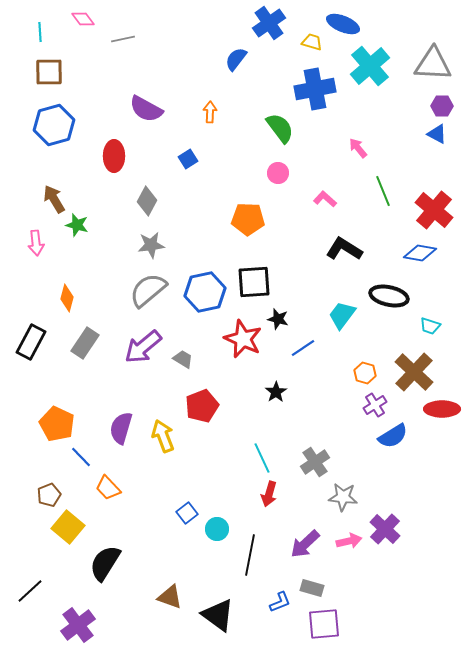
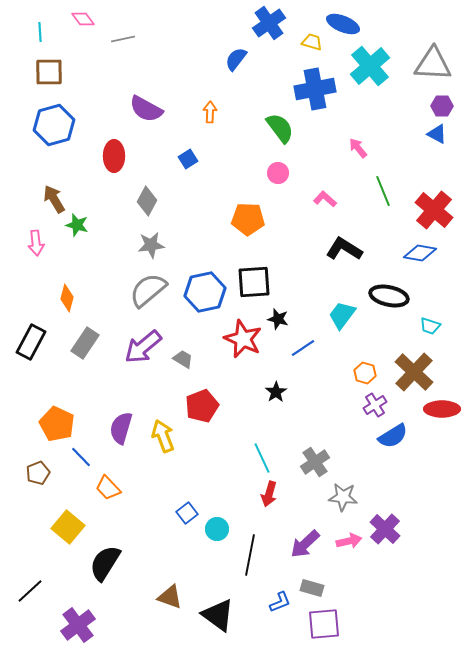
brown pentagon at (49, 495): moved 11 px left, 22 px up
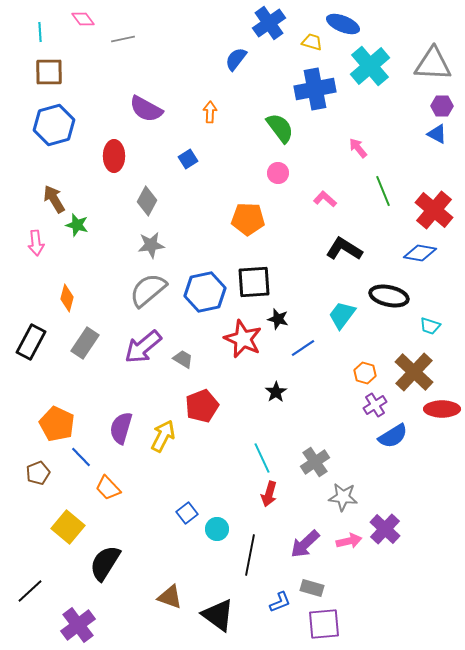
yellow arrow at (163, 436): rotated 48 degrees clockwise
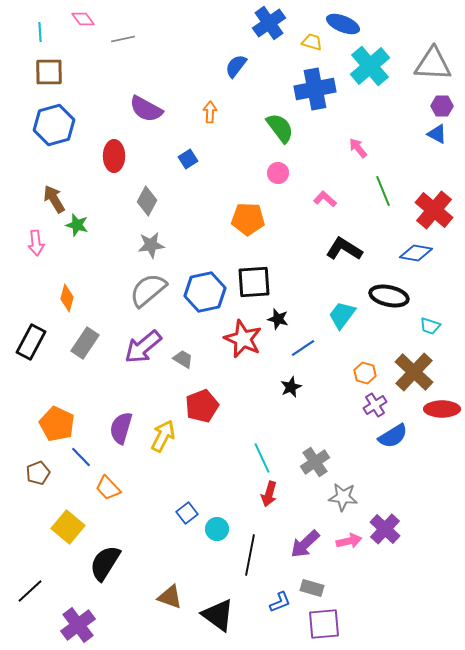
blue semicircle at (236, 59): moved 7 px down
blue diamond at (420, 253): moved 4 px left
black star at (276, 392): moved 15 px right, 5 px up; rotated 10 degrees clockwise
